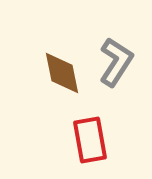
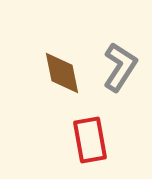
gray L-shape: moved 4 px right, 5 px down
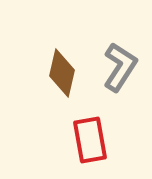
brown diamond: rotated 24 degrees clockwise
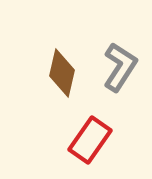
red rectangle: rotated 45 degrees clockwise
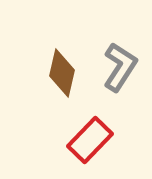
red rectangle: rotated 9 degrees clockwise
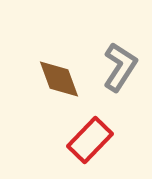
brown diamond: moved 3 px left, 6 px down; rotated 33 degrees counterclockwise
